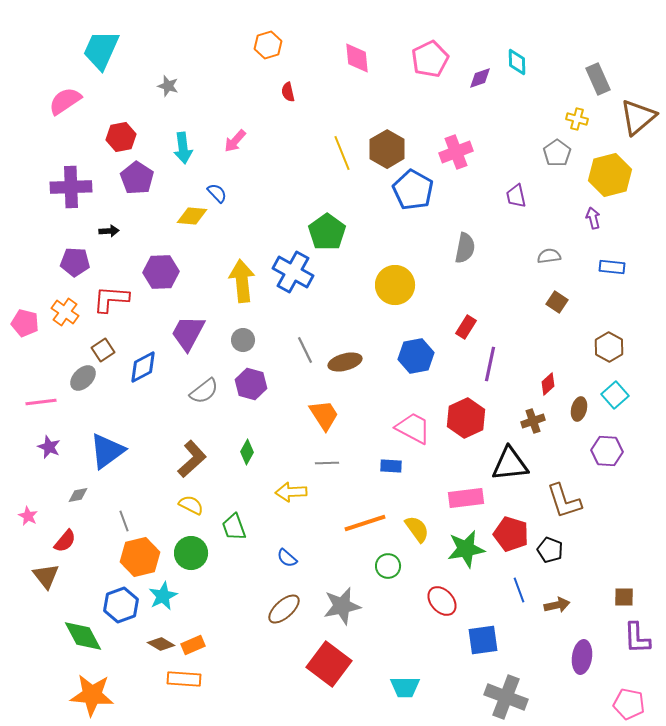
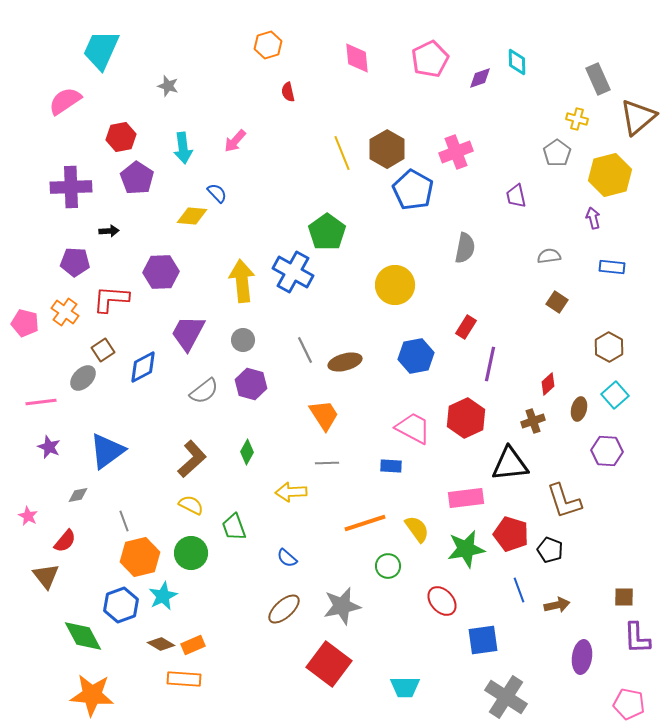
gray cross at (506, 697): rotated 12 degrees clockwise
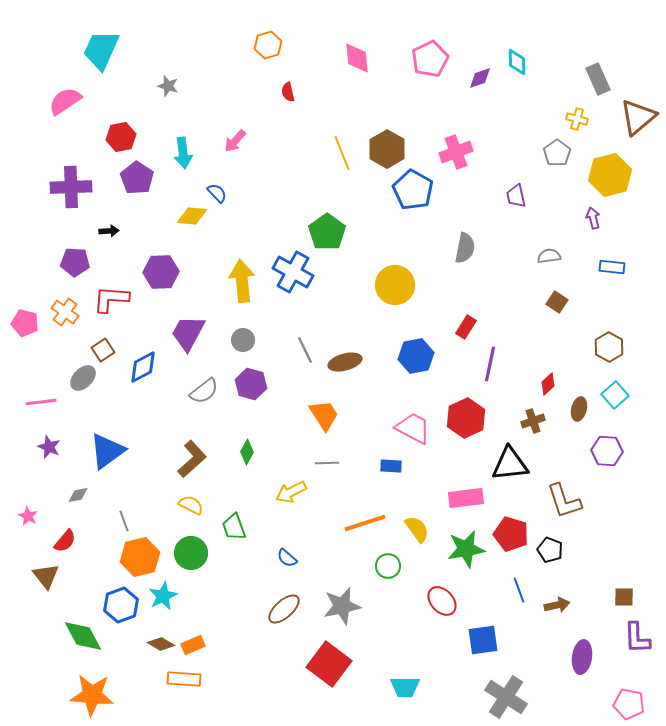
cyan arrow at (183, 148): moved 5 px down
yellow arrow at (291, 492): rotated 24 degrees counterclockwise
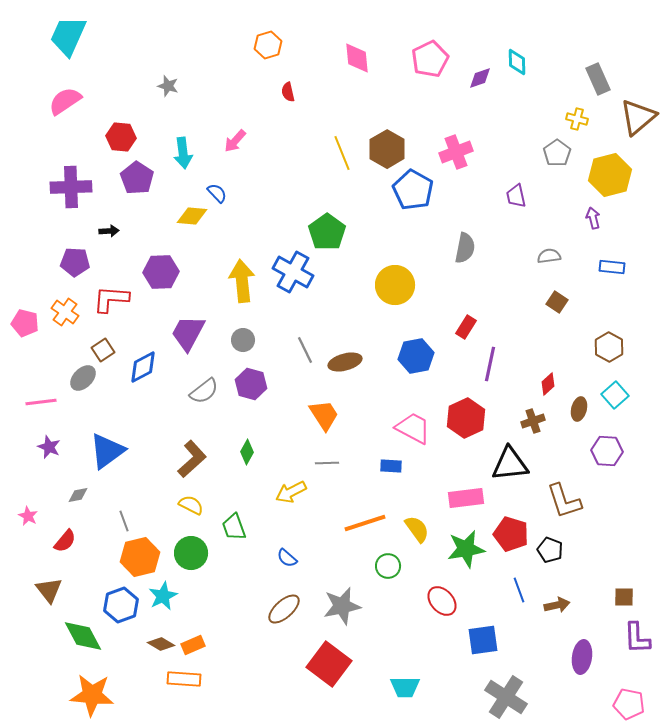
cyan trapezoid at (101, 50): moved 33 px left, 14 px up
red hexagon at (121, 137): rotated 16 degrees clockwise
brown triangle at (46, 576): moved 3 px right, 14 px down
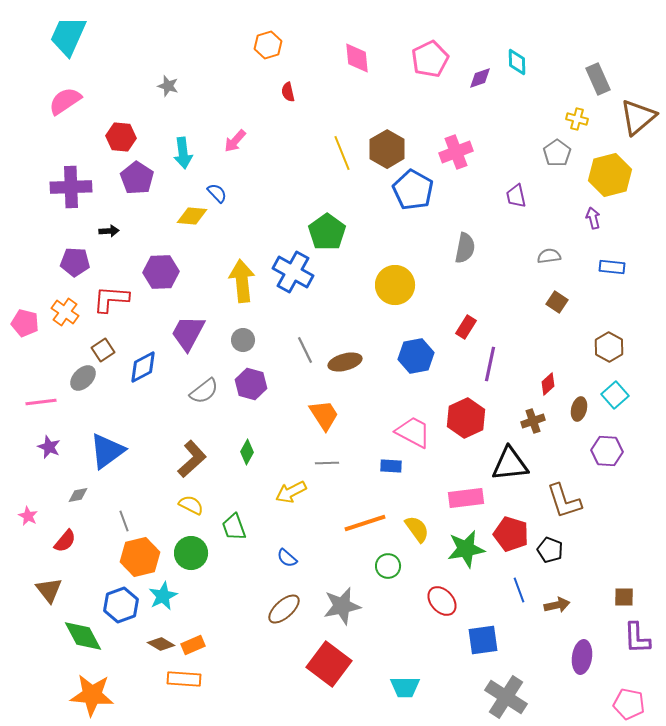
pink trapezoid at (413, 428): moved 4 px down
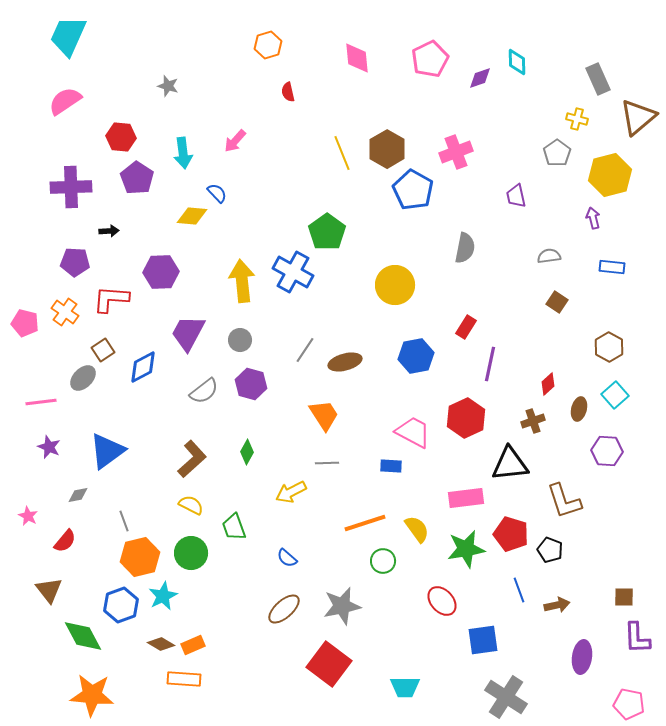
gray circle at (243, 340): moved 3 px left
gray line at (305, 350): rotated 60 degrees clockwise
green circle at (388, 566): moved 5 px left, 5 px up
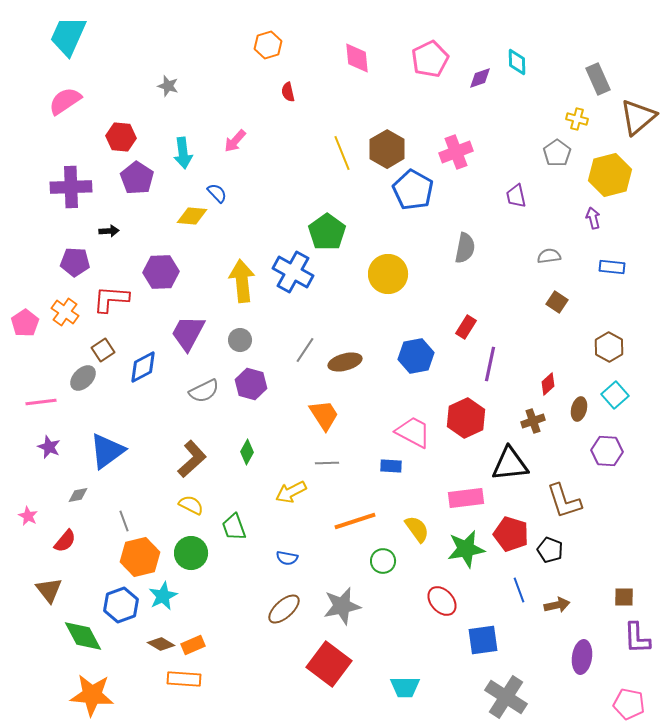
yellow circle at (395, 285): moved 7 px left, 11 px up
pink pentagon at (25, 323): rotated 24 degrees clockwise
gray semicircle at (204, 391): rotated 12 degrees clockwise
orange line at (365, 523): moved 10 px left, 2 px up
blue semicircle at (287, 558): rotated 30 degrees counterclockwise
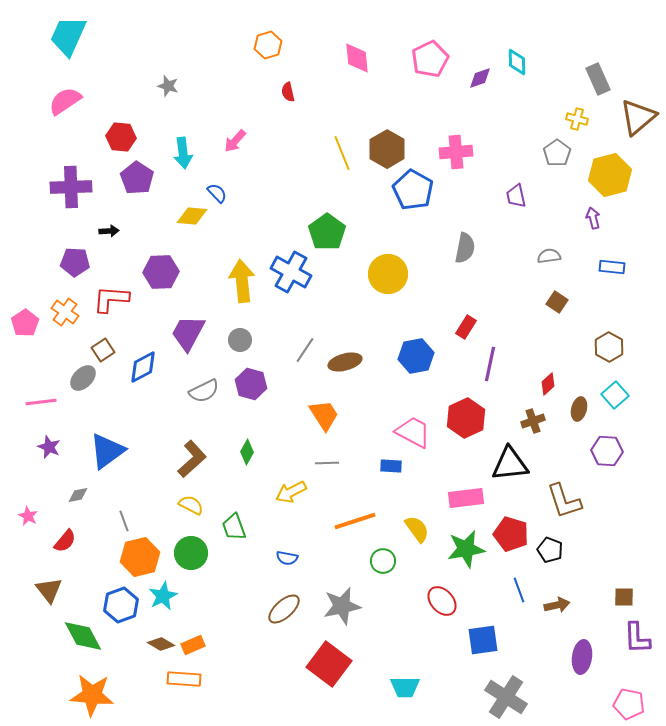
pink cross at (456, 152): rotated 16 degrees clockwise
blue cross at (293, 272): moved 2 px left
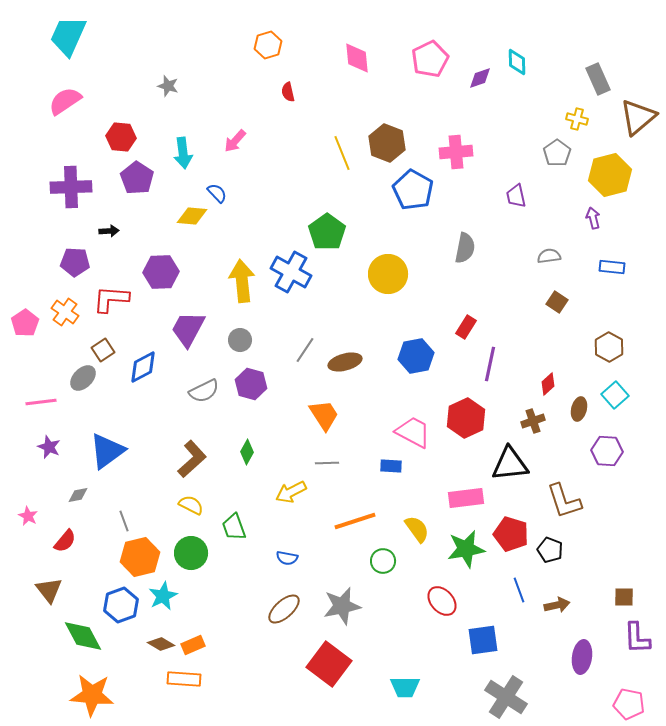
brown hexagon at (387, 149): moved 6 px up; rotated 9 degrees counterclockwise
purple trapezoid at (188, 333): moved 4 px up
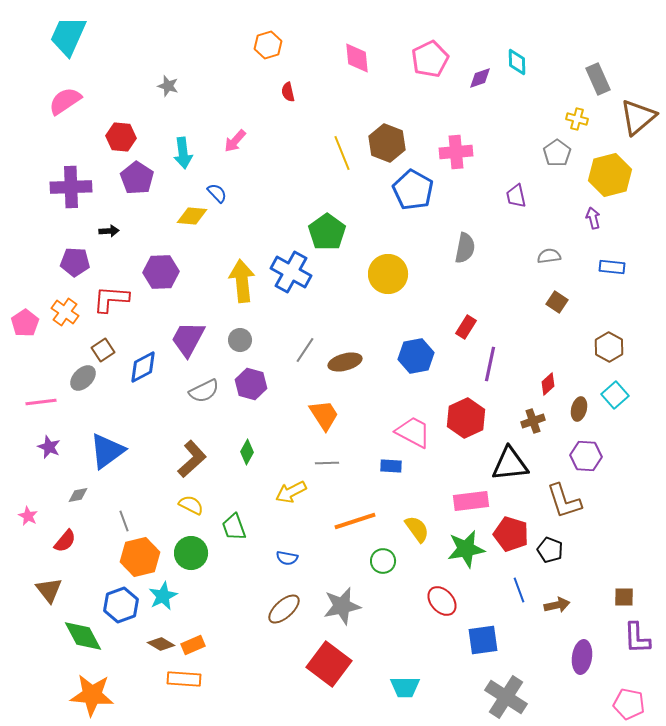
purple trapezoid at (188, 329): moved 10 px down
purple hexagon at (607, 451): moved 21 px left, 5 px down
pink rectangle at (466, 498): moved 5 px right, 3 px down
